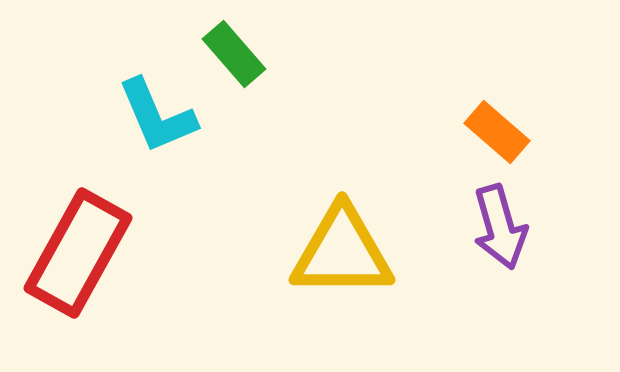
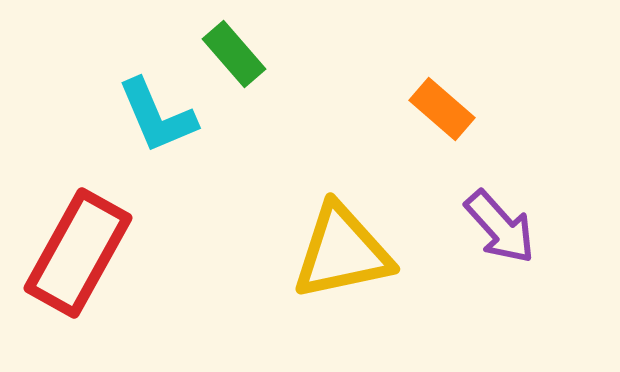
orange rectangle: moved 55 px left, 23 px up
purple arrow: rotated 26 degrees counterclockwise
yellow triangle: rotated 12 degrees counterclockwise
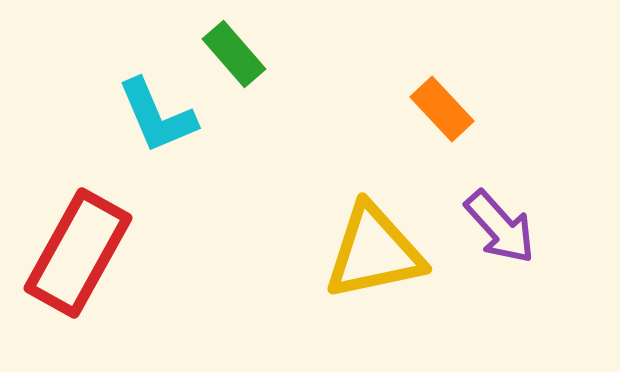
orange rectangle: rotated 6 degrees clockwise
yellow triangle: moved 32 px right
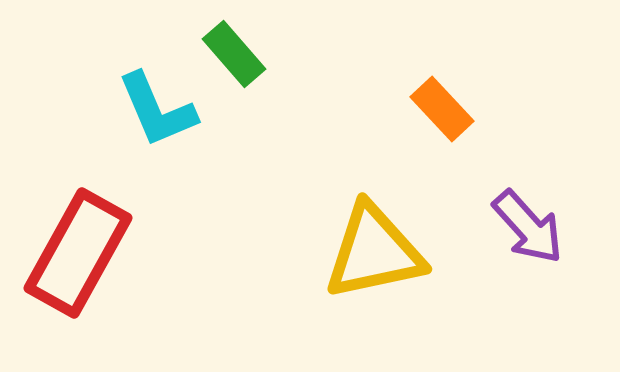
cyan L-shape: moved 6 px up
purple arrow: moved 28 px right
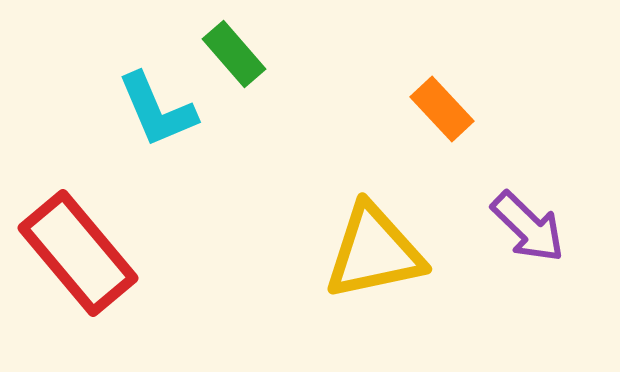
purple arrow: rotated 4 degrees counterclockwise
red rectangle: rotated 69 degrees counterclockwise
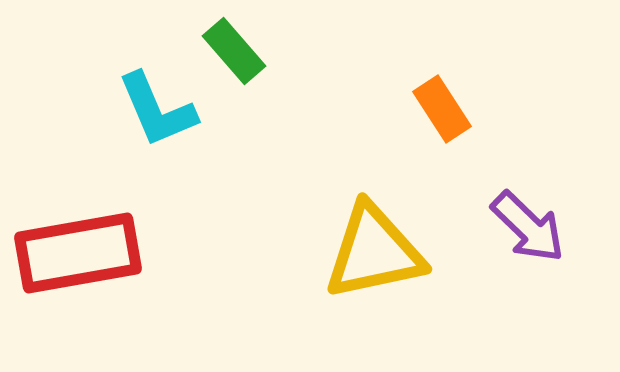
green rectangle: moved 3 px up
orange rectangle: rotated 10 degrees clockwise
red rectangle: rotated 60 degrees counterclockwise
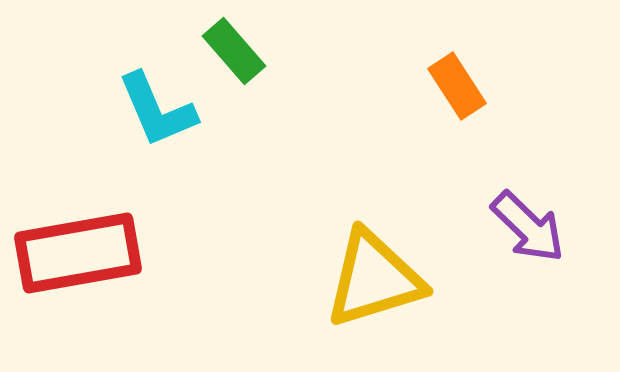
orange rectangle: moved 15 px right, 23 px up
yellow triangle: moved 27 px down; rotated 5 degrees counterclockwise
